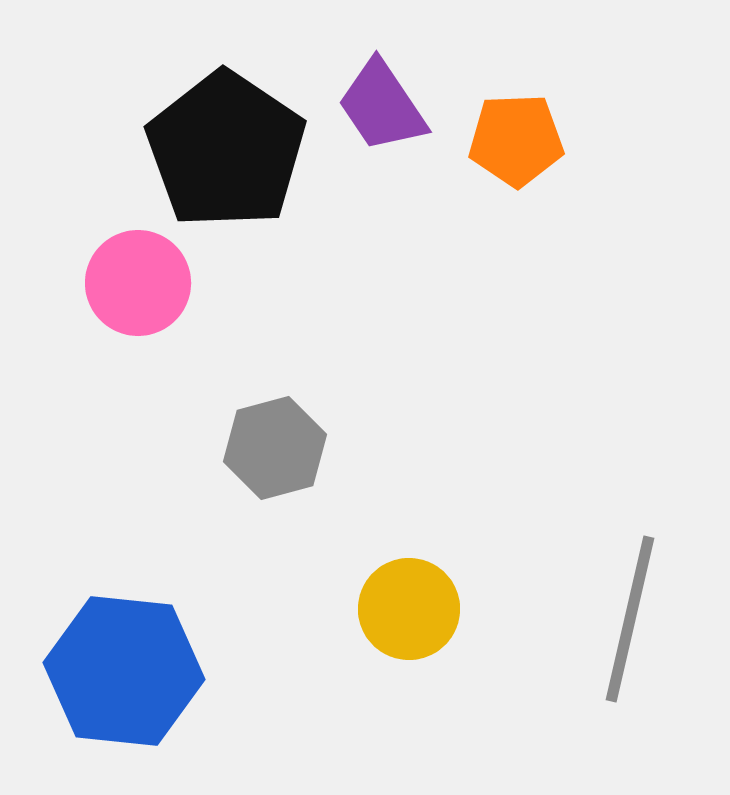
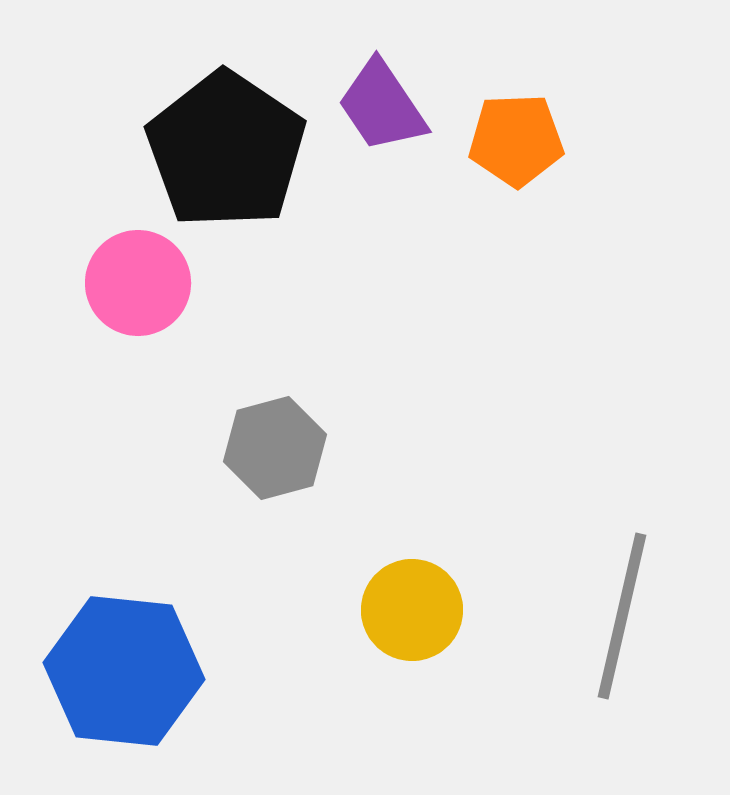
yellow circle: moved 3 px right, 1 px down
gray line: moved 8 px left, 3 px up
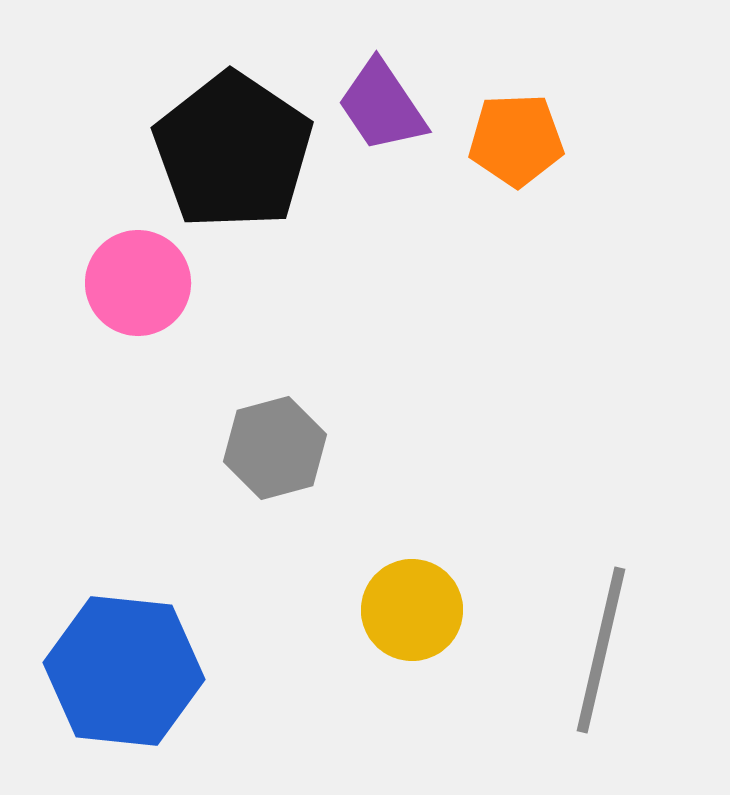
black pentagon: moved 7 px right, 1 px down
gray line: moved 21 px left, 34 px down
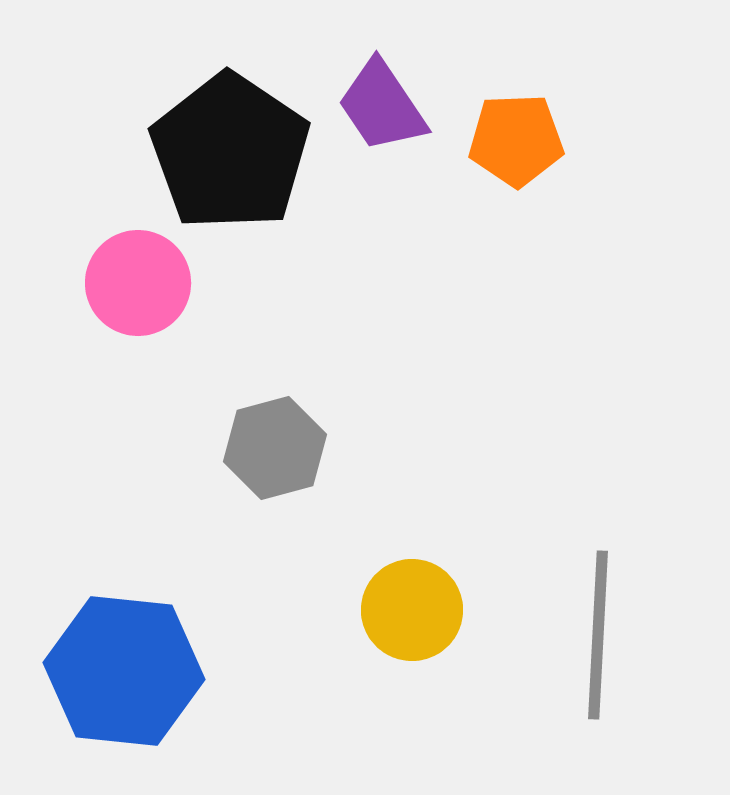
black pentagon: moved 3 px left, 1 px down
gray line: moved 3 px left, 15 px up; rotated 10 degrees counterclockwise
